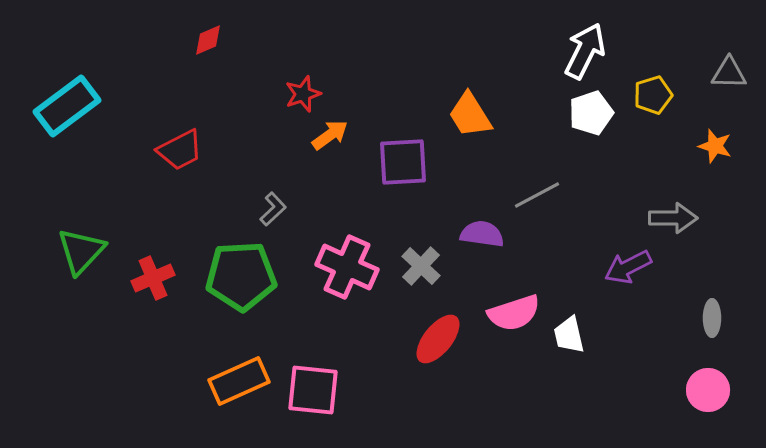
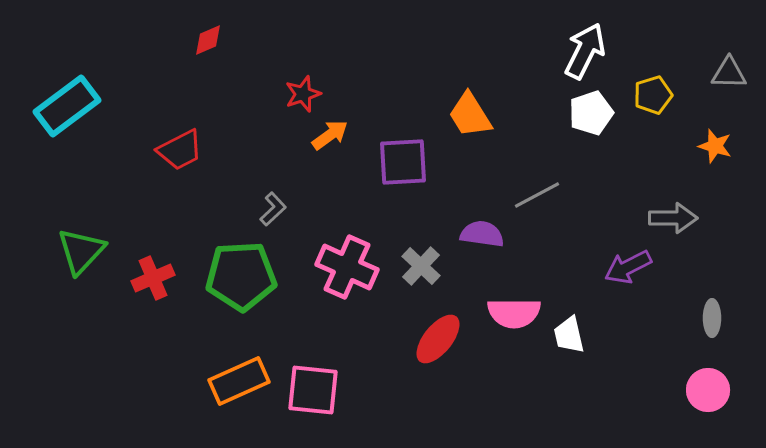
pink semicircle: rotated 18 degrees clockwise
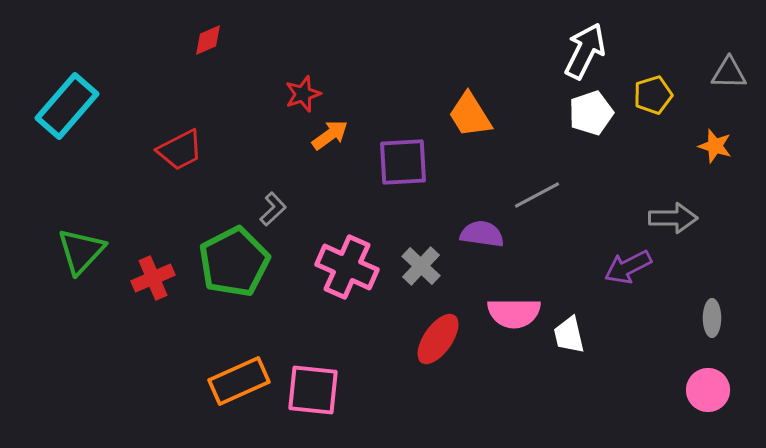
cyan rectangle: rotated 12 degrees counterclockwise
green pentagon: moved 7 px left, 14 px up; rotated 24 degrees counterclockwise
red ellipse: rotated 4 degrees counterclockwise
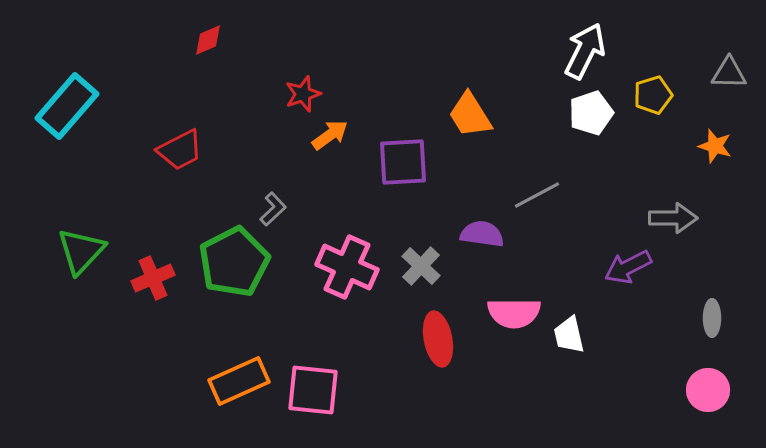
red ellipse: rotated 46 degrees counterclockwise
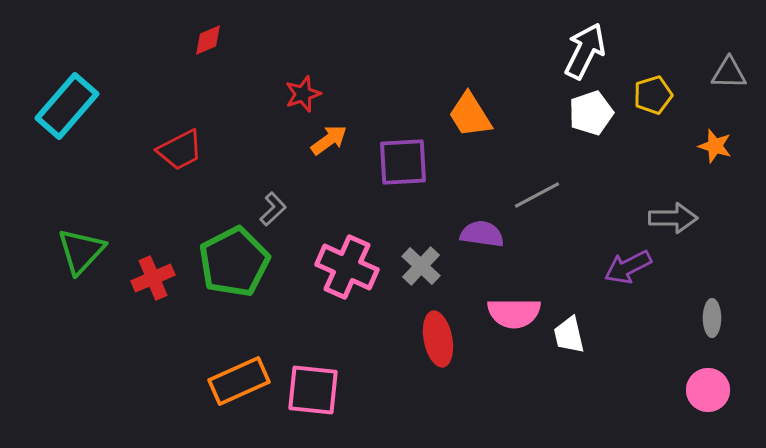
orange arrow: moved 1 px left, 5 px down
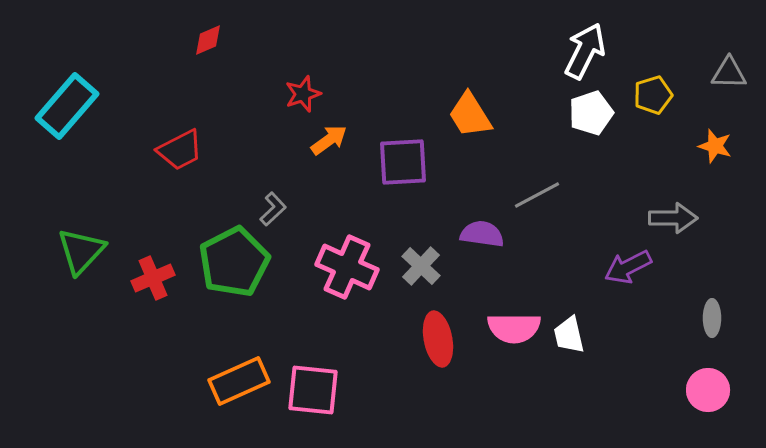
pink semicircle: moved 15 px down
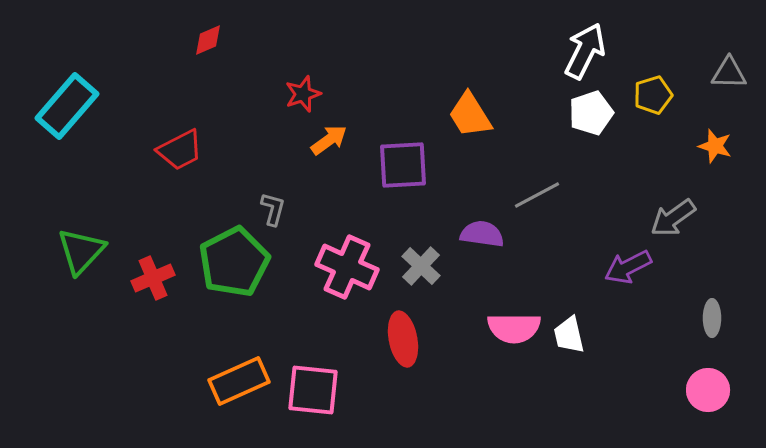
purple square: moved 3 px down
gray L-shape: rotated 32 degrees counterclockwise
gray arrow: rotated 144 degrees clockwise
red ellipse: moved 35 px left
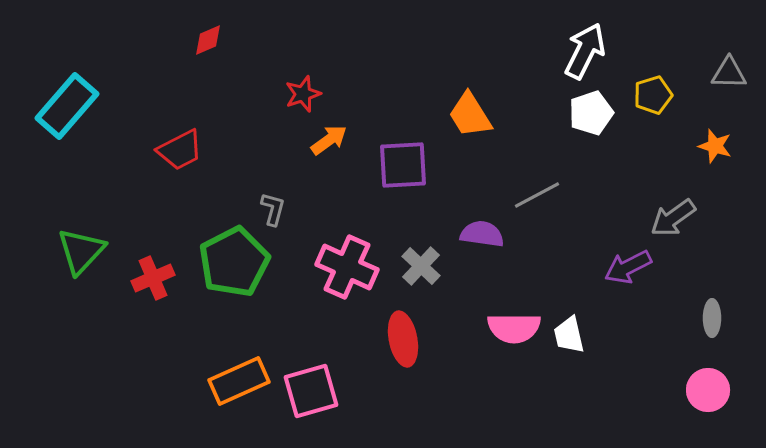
pink square: moved 2 px left, 1 px down; rotated 22 degrees counterclockwise
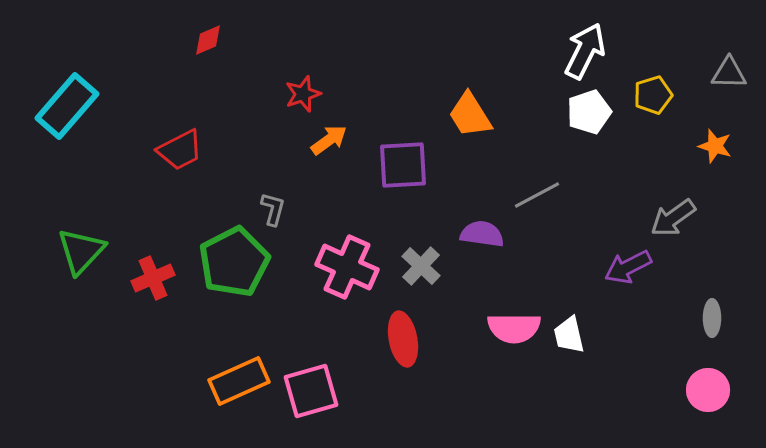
white pentagon: moved 2 px left, 1 px up
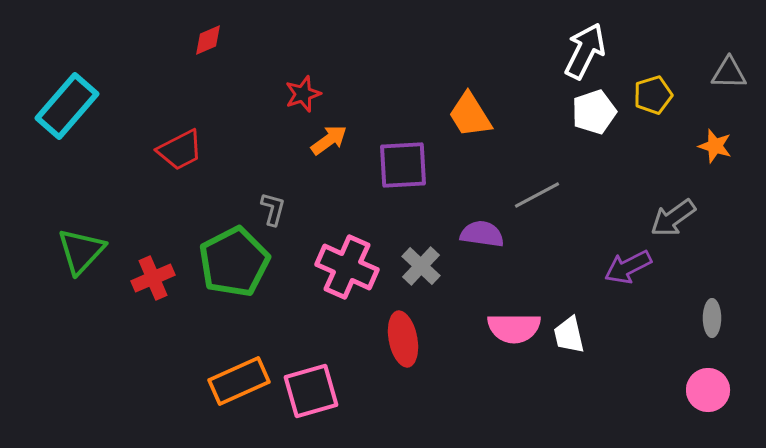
white pentagon: moved 5 px right
